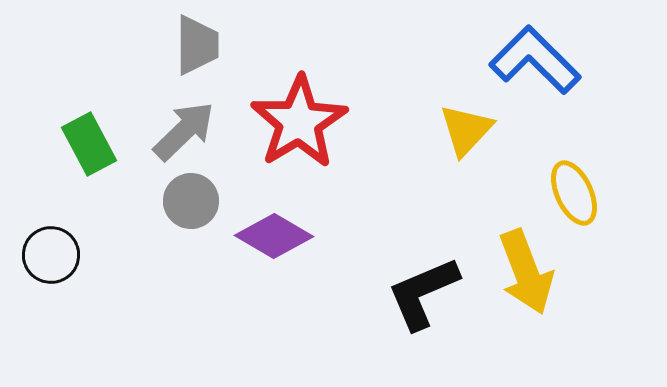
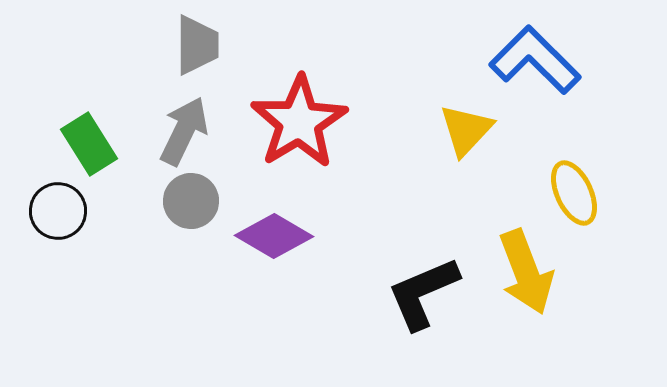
gray arrow: rotated 20 degrees counterclockwise
green rectangle: rotated 4 degrees counterclockwise
black circle: moved 7 px right, 44 px up
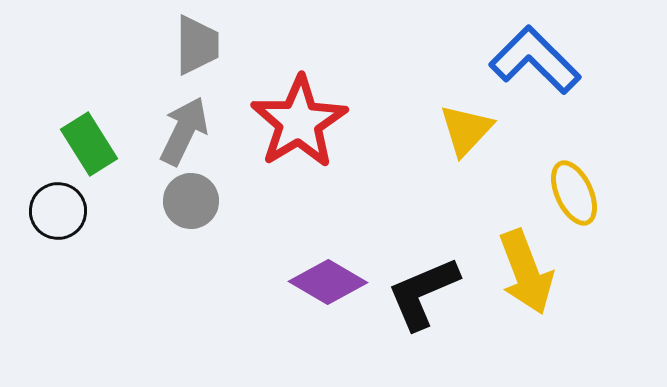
purple diamond: moved 54 px right, 46 px down
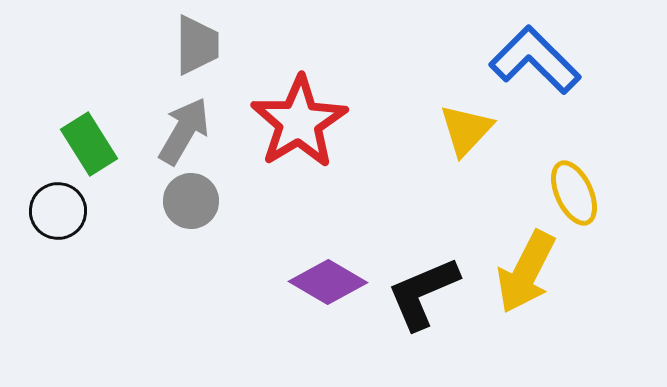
gray arrow: rotated 4 degrees clockwise
yellow arrow: rotated 48 degrees clockwise
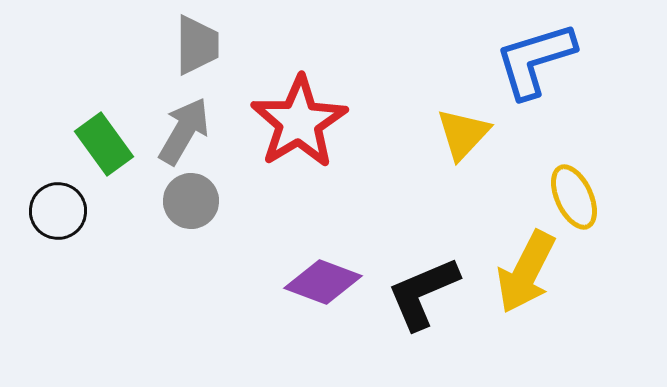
blue L-shape: rotated 62 degrees counterclockwise
yellow triangle: moved 3 px left, 4 px down
green rectangle: moved 15 px right; rotated 4 degrees counterclockwise
yellow ellipse: moved 4 px down
purple diamond: moved 5 px left; rotated 10 degrees counterclockwise
